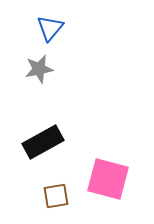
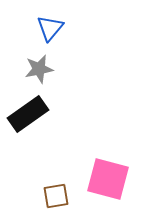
black rectangle: moved 15 px left, 28 px up; rotated 6 degrees counterclockwise
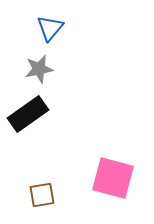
pink square: moved 5 px right, 1 px up
brown square: moved 14 px left, 1 px up
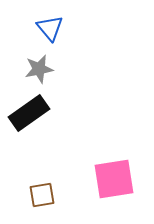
blue triangle: rotated 20 degrees counterclockwise
black rectangle: moved 1 px right, 1 px up
pink square: moved 1 px right, 1 px down; rotated 24 degrees counterclockwise
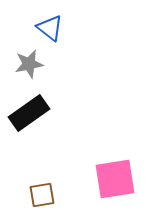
blue triangle: rotated 12 degrees counterclockwise
gray star: moved 10 px left, 5 px up
pink square: moved 1 px right
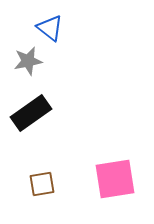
gray star: moved 1 px left, 3 px up
black rectangle: moved 2 px right
brown square: moved 11 px up
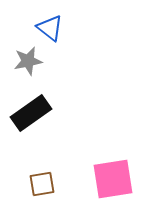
pink square: moved 2 px left
